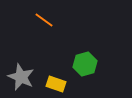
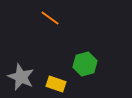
orange line: moved 6 px right, 2 px up
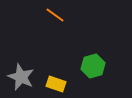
orange line: moved 5 px right, 3 px up
green hexagon: moved 8 px right, 2 px down
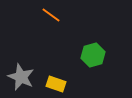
orange line: moved 4 px left
green hexagon: moved 11 px up
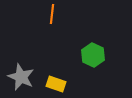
orange line: moved 1 px right, 1 px up; rotated 60 degrees clockwise
green hexagon: rotated 20 degrees counterclockwise
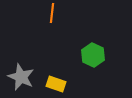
orange line: moved 1 px up
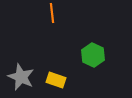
orange line: rotated 12 degrees counterclockwise
yellow rectangle: moved 4 px up
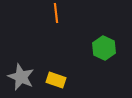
orange line: moved 4 px right
green hexagon: moved 11 px right, 7 px up
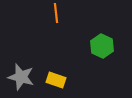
green hexagon: moved 2 px left, 2 px up
gray star: rotated 8 degrees counterclockwise
